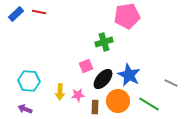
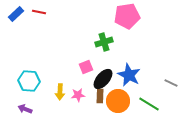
pink square: moved 1 px down
brown rectangle: moved 5 px right, 11 px up
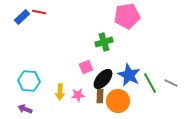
blue rectangle: moved 6 px right, 3 px down
green line: moved 1 px right, 21 px up; rotated 30 degrees clockwise
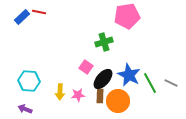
pink square: rotated 32 degrees counterclockwise
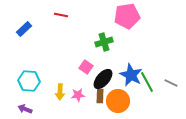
red line: moved 22 px right, 3 px down
blue rectangle: moved 2 px right, 12 px down
blue star: moved 2 px right
green line: moved 3 px left, 1 px up
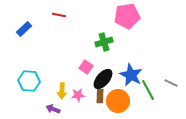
red line: moved 2 px left
green line: moved 1 px right, 8 px down
yellow arrow: moved 2 px right, 1 px up
purple arrow: moved 28 px right
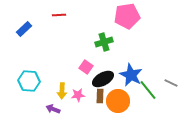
red line: rotated 16 degrees counterclockwise
black ellipse: rotated 20 degrees clockwise
green line: rotated 10 degrees counterclockwise
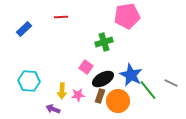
red line: moved 2 px right, 2 px down
brown rectangle: rotated 16 degrees clockwise
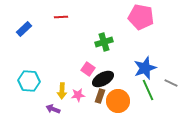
pink pentagon: moved 14 px right, 1 px down; rotated 20 degrees clockwise
pink square: moved 2 px right, 2 px down
blue star: moved 14 px right, 7 px up; rotated 25 degrees clockwise
green line: rotated 15 degrees clockwise
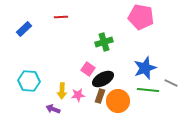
green line: rotated 60 degrees counterclockwise
